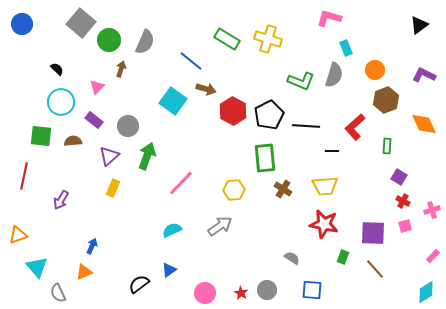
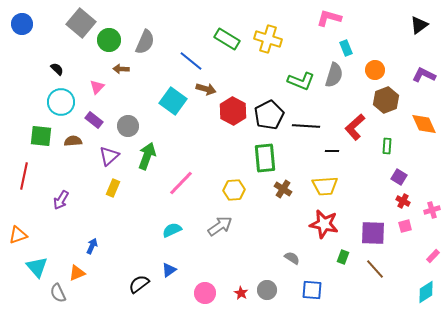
brown arrow at (121, 69): rotated 105 degrees counterclockwise
orange triangle at (84, 272): moved 7 px left, 1 px down
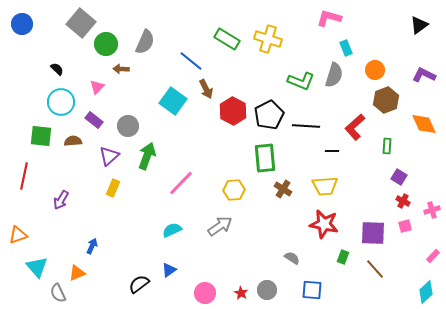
green circle at (109, 40): moved 3 px left, 4 px down
brown arrow at (206, 89): rotated 48 degrees clockwise
cyan diamond at (426, 292): rotated 10 degrees counterclockwise
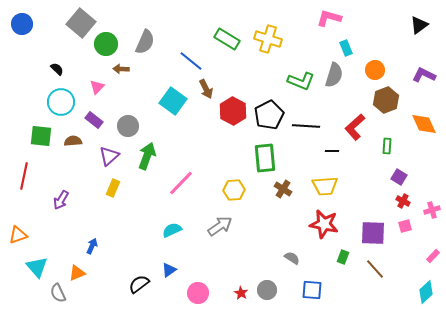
pink circle at (205, 293): moved 7 px left
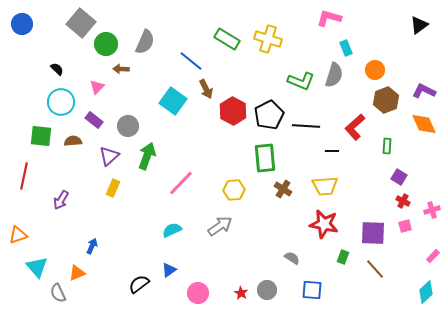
purple L-shape at (424, 75): moved 16 px down
